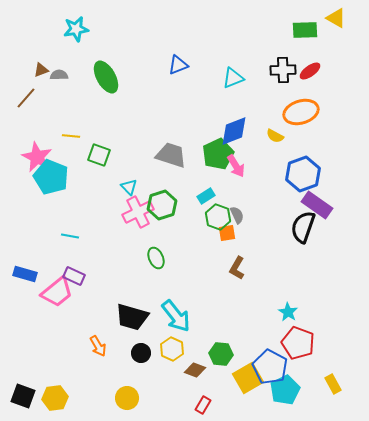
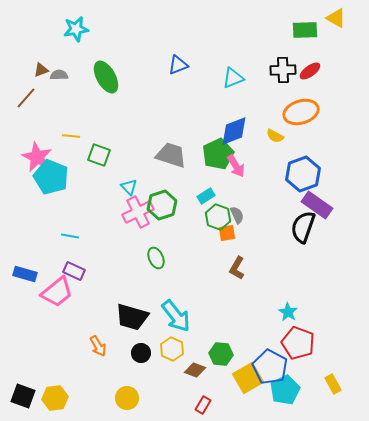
purple rectangle at (74, 276): moved 5 px up
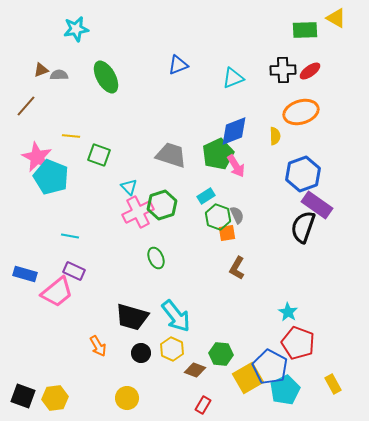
brown line at (26, 98): moved 8 px down
yellow semicircle at (275, 136): rotated 120 degrees counterclockwise
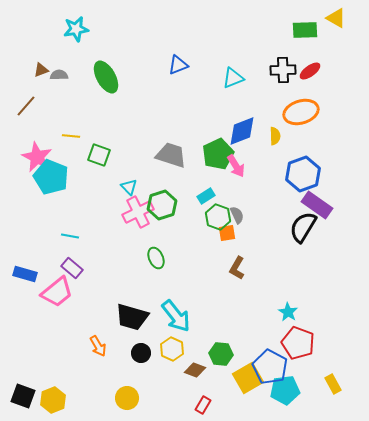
blue diamond at (234, 131): moved 8 px right
black semicircle at (303, 227): rotated 12 degrees clockwise
purple rectangle at (74, 271): moved 2 px left, 3 px up; rotated 15 degrees clockwise
cyan pentagon at (285, 390): rotated 20 degrees clockwise
yellow hexagon at (55, 398): moved 2 px left, 2 px down; rotated 15 degrees counterclockwise
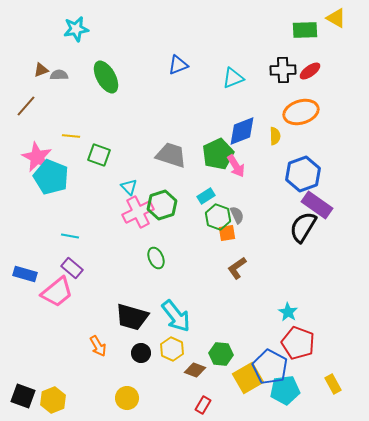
brown L-shape at (237, 268): rotated 25 degrees clockwise
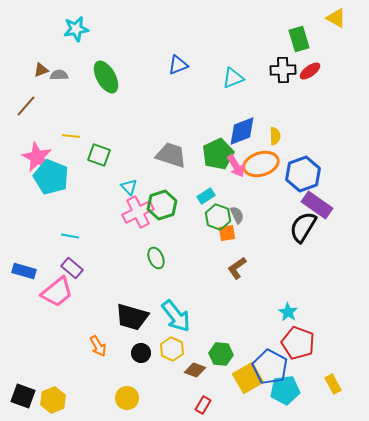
green rectangle at (305, 30): moved 6 px left, 9 px down; rotated 75 degrees clockwise
orange ellipse at (301, 112): moved 40 px left, 52 px down
blue rectangle at (25, 274): moved 1 px left, 3 px up
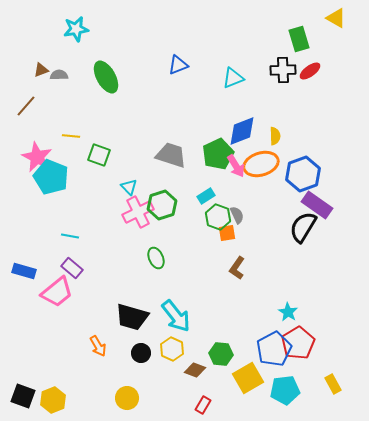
brown L-shape at (237, 268): rotated 20 degrees counterclockwise
red pentagon at (298, 343): rotated 20 degrees clockwise
blue pentagon at (270, 367): moved 4 px right, 18 px up; rotated 16 degrees clockwise
